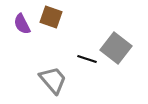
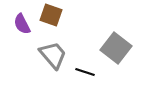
brown square: moved 2 px up
black line: moved 2 px left, 13 px down
gray trapezoid: moved 25 px up
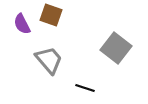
gray trapezoid: moved 4 px left, 5 px down
black line: moved 16 px down
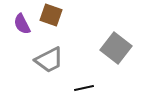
gray trapezoid: rotated 104 degrees clockwise
black line: moved 1 px left; rotated 30 degrees counterclockwise
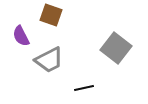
purple semicircle: moved 1 px left, 12 px down
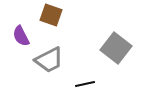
black line: moved 1 px right, 4 px up
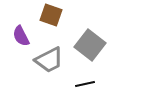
gray square: moved 26 px left, 3 px up
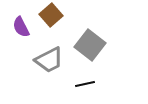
brown square: rotated 30 degrees clockwise
purple semicircle: moved 9 px up
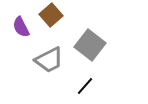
black line: moved 2 px down; rotated 36 degrees counterclockwise
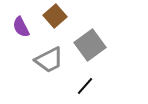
brown square: moved 4 px right, 1 px down
gray square: rotated 16 degrees clockwise
